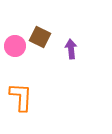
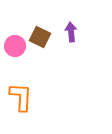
purple arrow: moved 17 px up
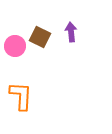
orange L-shape: moved 1 px up
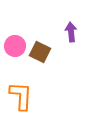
brown square: moved 15 px down
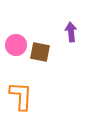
pink circle: moved 1 px right, 1 px up
brown square: rotated 15 degrees counterclockwise
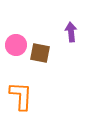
brown square: moved 1 px down
